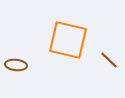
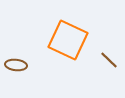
orange square: rotated 12 degrees clockwise
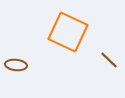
orange square: moved 8 px up
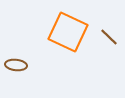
brown line: moved 23 px up
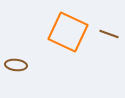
brown line: moved 3 px up; rotated 24 degrees counterclockwise
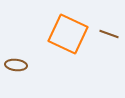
orange square: moved 2 px down
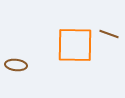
orange square: moved 7 px right, 11 px down; rotated 24 degrees counterclockwise
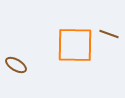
brown ellipse: rotated 25 degrees clockwise
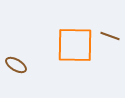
brown line: moved 1 px right, 2 px down
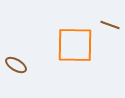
brown line: moved 11 px up
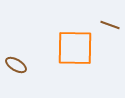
orange square: moved 3 px down
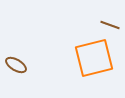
orange square: moved 19 px right, 10 px down; rotated 15 degrees counterclockwise
